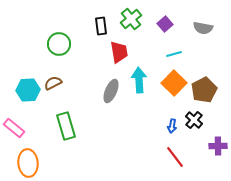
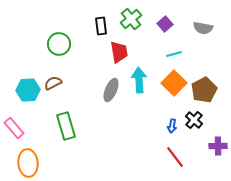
gray ellipse: moved 1 px up
pink rectangle: rotated 10 degrees clockwise
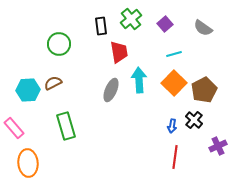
gray semicircle: rotated 24 degrees clockwise
purple cross: rotated 24 degrees counterclockwise
red line: rotated 45 degrees clockwise
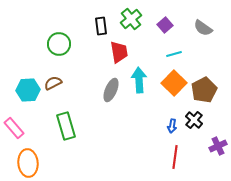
purple square: moved 1 px down
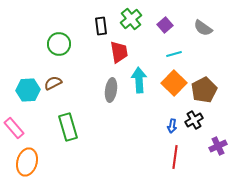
gray ellipse: rotated 15 degrees counterclockwise
black cross: rotated 18 degrees clockwise
green rectangle: moved 2 px right, 1 px down
orange ellipse: moved 1 px left, 1 px up; rotated 20 degrees clockwise
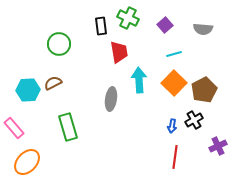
green cross: moved 3 px left, 1 px up; rotated 25 degrees counterclockwise
gray semicircle: moved 1 px down; rotated 30 degrees counterclockwise
gray ellipse: moved 9 px down
orange ellipse: rotated 28 degrees clockwise
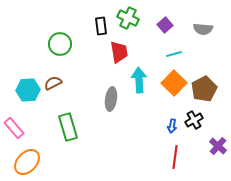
green circle: moved 1 px right
brown pentagon: moved 1 px up
purple cross: rotated 24 degrees counterclockwise
